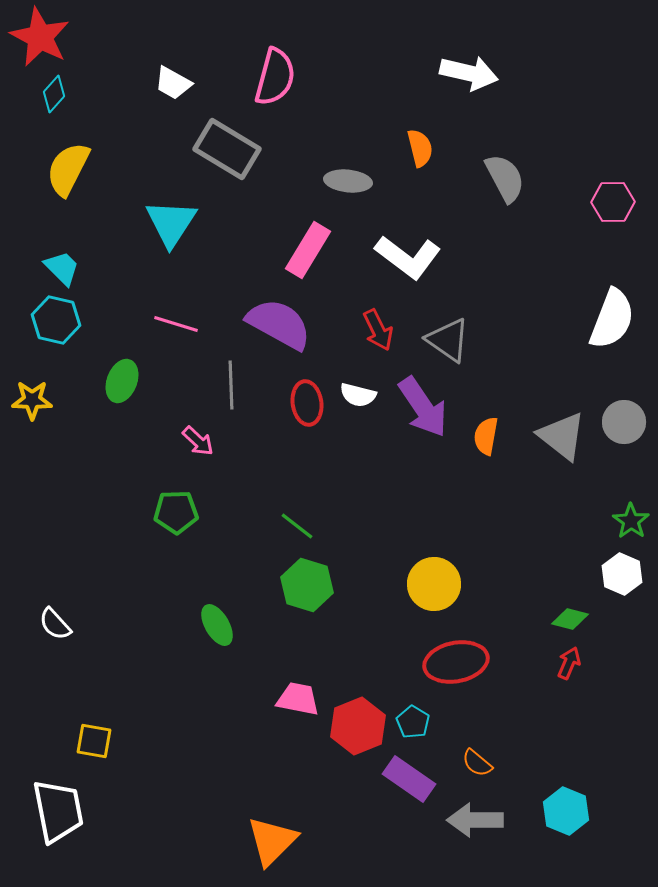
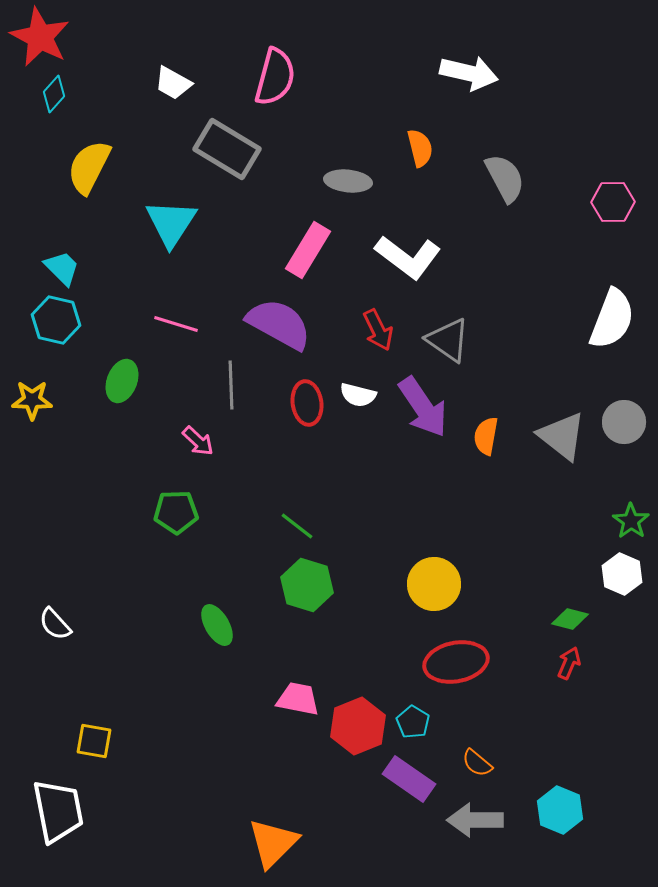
yellow semicircle at (68, 169): moved 21 px right, 2 px up
cyan hexagon at (566, 811): moved 6 px left, 1 px up
orange triangle at (272, 841): moved 1 px right, 2 px down
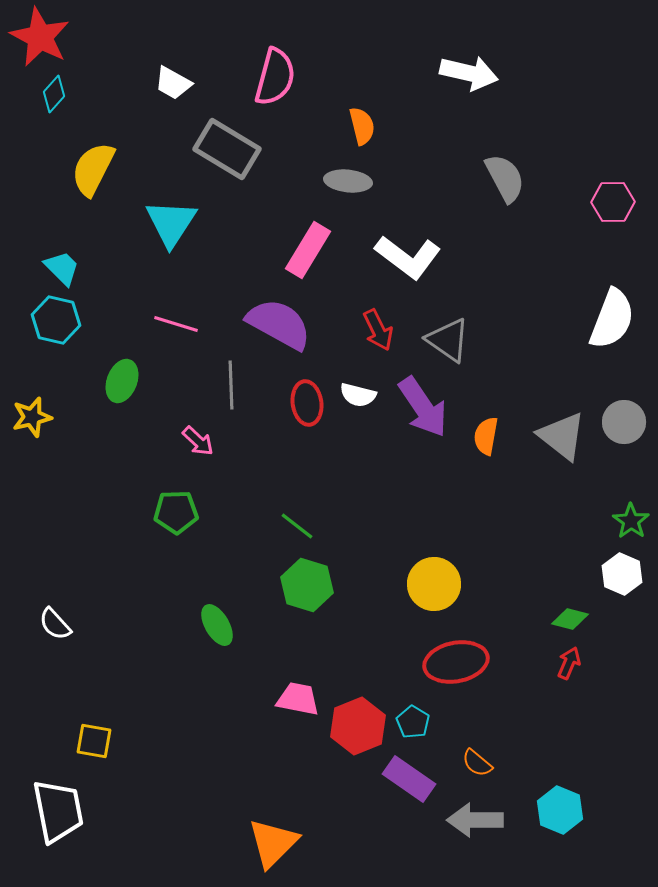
orange semicircle at (420, 148): moved 58 px left, 22 px up
yellow semicircle at (89, 167): moved 4 px right, 2 px down
yellow star at (32, 400): moved 17 px down; rotated 15 degrees counterclockwise
